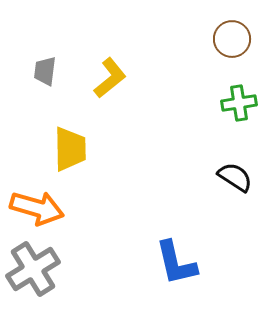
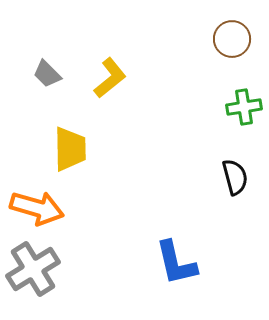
gray trapezoid: moved 2 px right, 3 px down; rotated 52 degrees counterclockwise
green cross: moved 5 px right, 4 px down
black semicircle: rotated 42 degrees clockwise
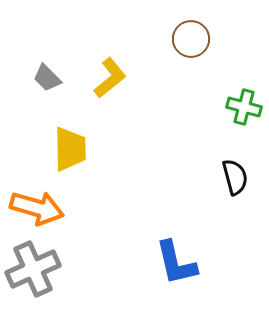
brown circle: moved 41 px left
gray trapezoid: moved 4 px down
green cross: rotated 24 degrees clockwise
gray cross: rotated 8 degrees clockwise
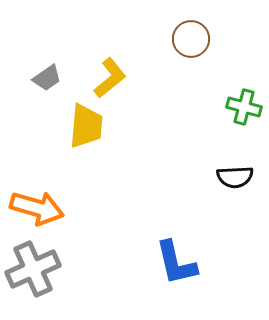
gray trapezoid: rotated 80 degrees counterclockwise
yellow trapezoid: moved 16 px right, 23 px up; rotated 6 degrees clockwise
black semicircle: rotated 102 degrees clockwise
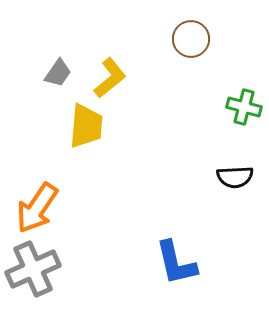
gray trapezoid: moved 11 px right, 5 px up; rotated 20 degrees counterclockwise
orange arrow: rotated 108 degrees clockwise
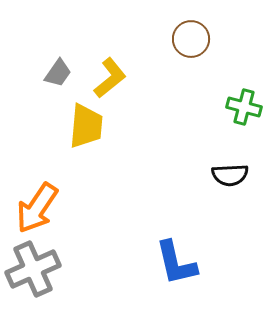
black semicircle: moved 5 px left, 2 px up
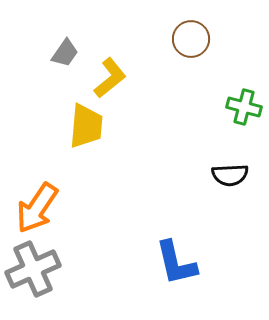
gray trapezoid: moved 7 px right, 20 px up
